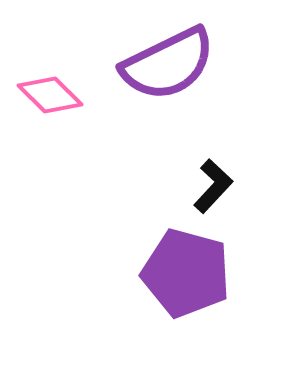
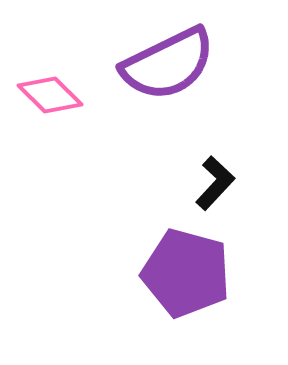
black L-shape: moved 2 px right, 3 px up
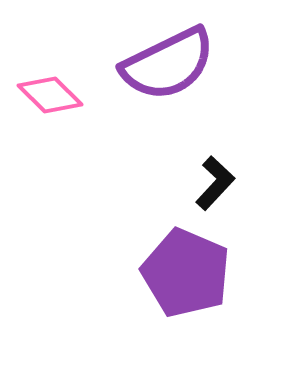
purple pentagon: rotated 8 degrees clockwise
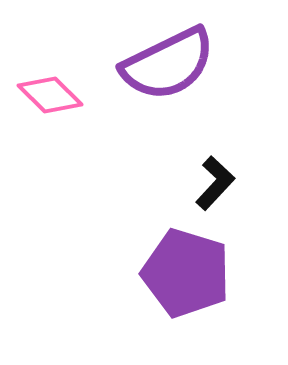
purple pentagon: rotated 6 degrees counterclockwise
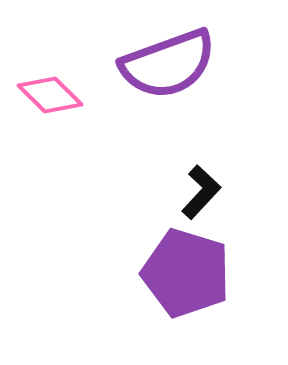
purple semicircle: rotated 6 degrees clockwise
black L-shape: moved 14 px left, 9 px down
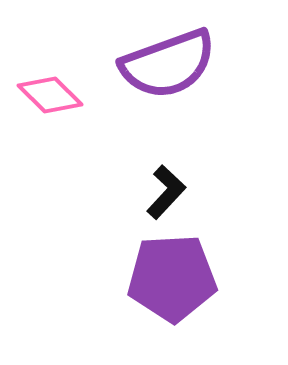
black L-shape: moved 35 px left
purple pentagon: moved 14 px left, 5 px down; rotated 20 degrees counterclockwise
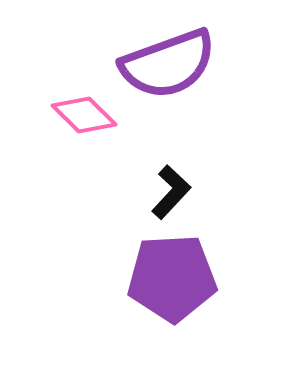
pink diamond: moved 34 px right, 20 px down
black L-shape: moved 5 px right
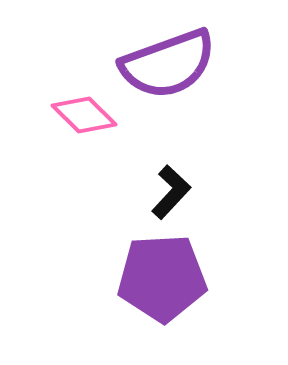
purple pentagon: moved 10 px left
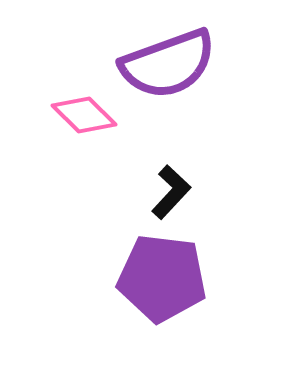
purple pentagon: rotated 10 degrees clockwise
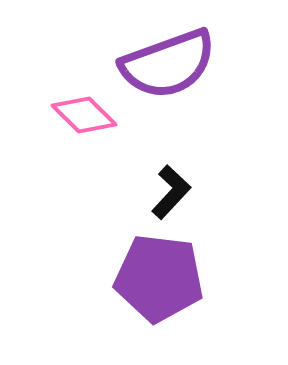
purple pentagon: moved 3 px left
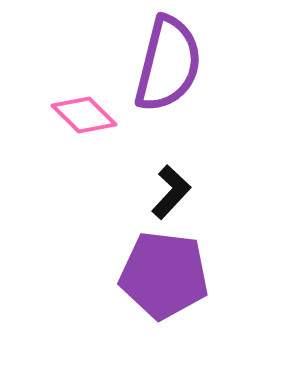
purple semicircle: rotated 56 degrees counterclockwise
purple pentagon: moved 5 px right, 3 px up
